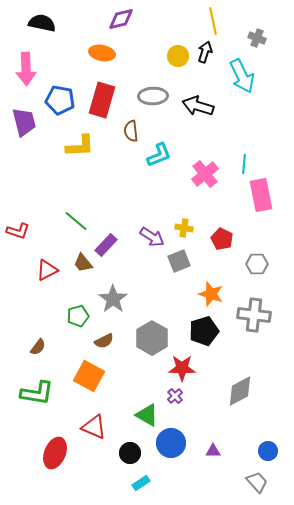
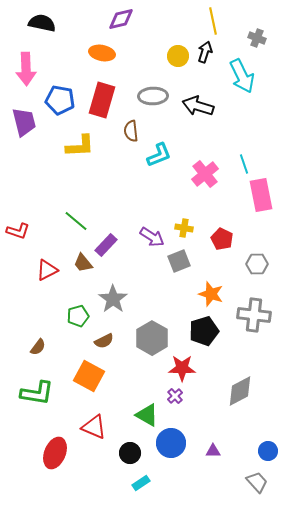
cyan line at (244, 164): rotated 24 degrees counterclockwise
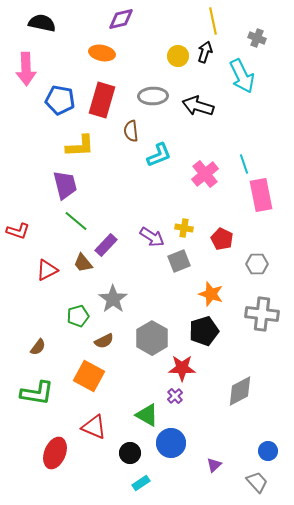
purple trapezoid at (24, 122): moved 41 px right, 63 px down
gray cross at (254, 315): moved 8 px right, 1 px up
purple triangle at (213, 451): moved 1 px right, 14 px down; rotated 42 degrees counterclockwise
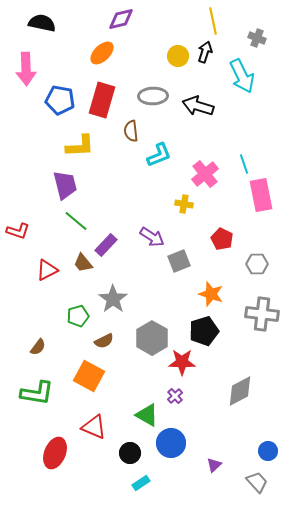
orange ellipse at (102, 53): rotated 55 degrees counterclockwise
yellow cross at (184, 228): moved 24 px up
red star at (182, 368): moved 6 px up
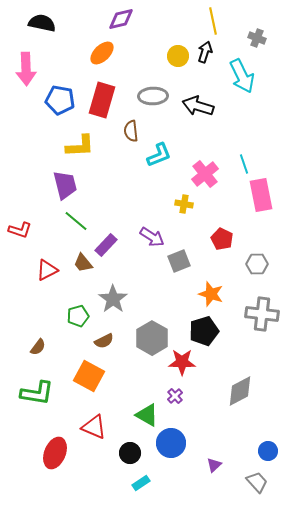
red L-shape at (18, 231): moved 2 px right, 1 px up
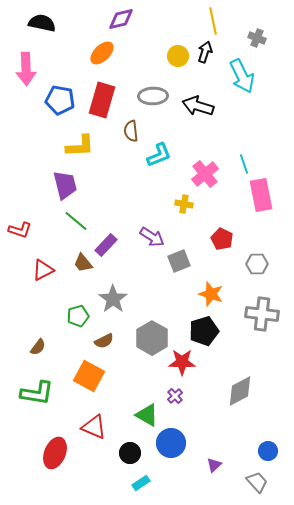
red triangle at (47, 270): moved 4 px left
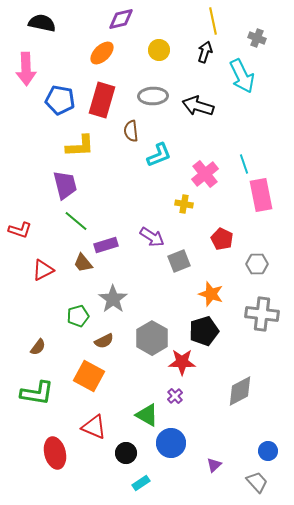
yellow circle at (178, 56): moved 19 px left, 6 px up
purple rectangle at (106, 245): rotated 30 degrees clockwise
red ellipse at (55, 453): rotated 36 degrees counterclockwise
black circle at (130, 453): moved 4 px left
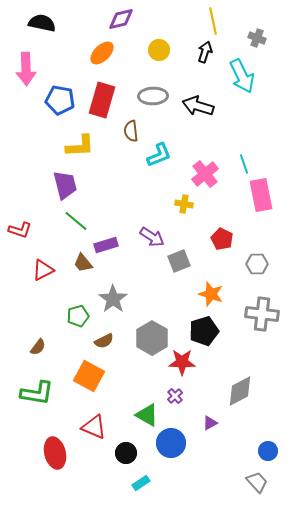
purple triangle at (214, 465): moved 4 px left, 42 px up; rotated 14 degrees clockwise
